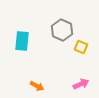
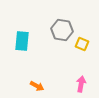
gray hexagon: rotated 15 degrees counterclockwise
yellow square: moved 1 px right, 3 px up
pink arrow: rotated 56 degrees counterclockwise
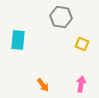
gray hexagon: moved 1 px left, 13 px up
cyan rectangle: moved 4 px left, 1 px up
orange arrow: moved 6 px right, 1 px up; rotated 24 degrees clockwise
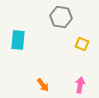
pink arrow: moved 1 px left, 1 px down
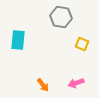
pink arrow: moved 4 px left, 2 px up; rotated 119 degrees counterclockwise
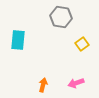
yellow square: rotated 32 degrees clockwise
orange arrow: rotated 128 degrees counterclockwise
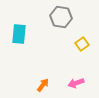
cyan rectangle: moved 1 px right, 6 px up
orange arrow: rotated 24 degrees clockwise
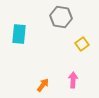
pink arrow: moved 3 px left, 3 px up; rotated 112 degrees clockwise
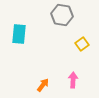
gray hexagon: moved 1 px right, 2 px up
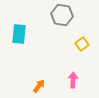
orange arrow: moved 4 px left, 1 px down
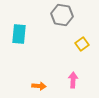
orange arrow: rotated 56 degrees clockwise
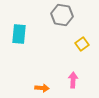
orange arrow: moved 3 px right, 2 px down
